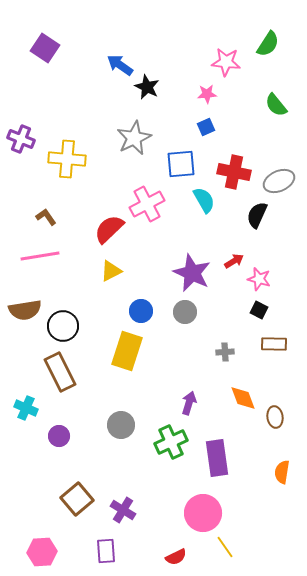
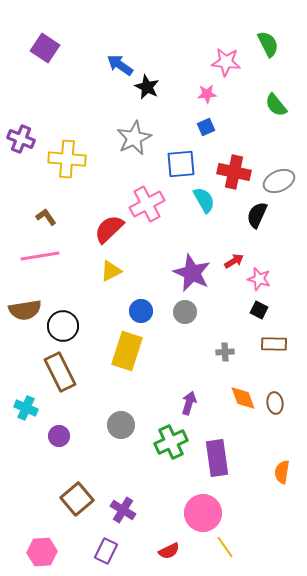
green semicircle at (268, 44): rotated 60 degrees counterclockwise
brown ellipse at (275, 417): moved 14 px up
purple rectangle at (106, 551): rotated 30 degrees clockwise
red semicircle at (176, 557): moved 7 px left, 6 px up
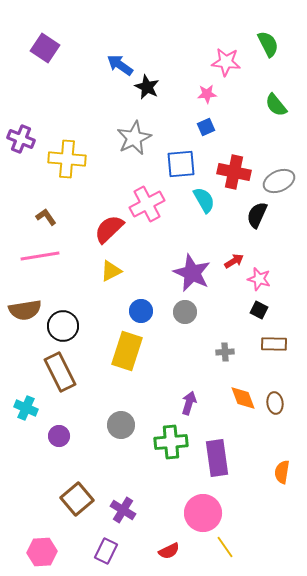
green cross at (171, 442): rotated 20 degrees clockwise
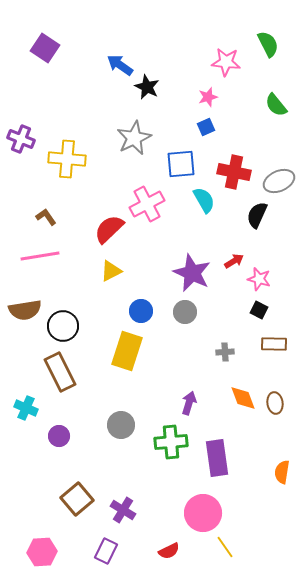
pink star at (207, 94): moved 1 px right, 3 px down; rotated 12 degrees counterclockwise
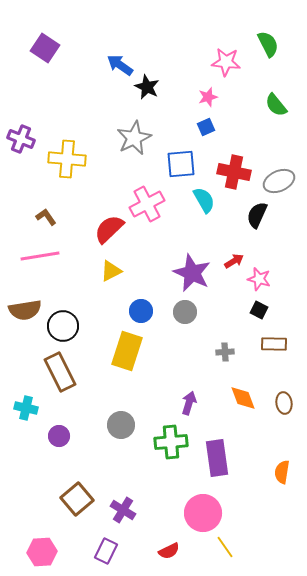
brown ellipse at (275, 403): moved 9 px right
cyan cross at (26, 408): rotated 10 degrees counterclockwise
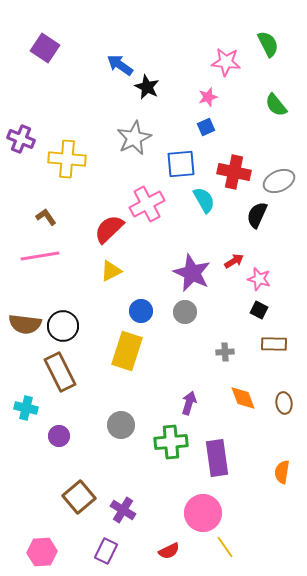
brown semicircle at (25, 310): moved 14 px down; rotated 16 degrees clockwise
brown square at (77, 499): moved 2 px right, 2 px up
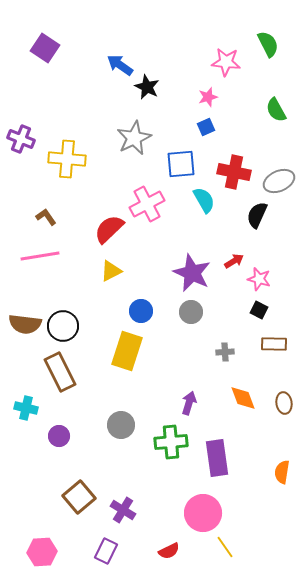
green semicircle at (276, 105): moved 5 px down; rotated 10 degrees clockwise
gray circle at (185, 312): moved 6 px right
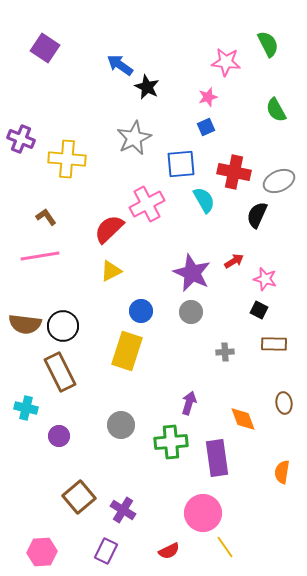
pink star at (259, 279): moved 6 px right
orange diamond at (243, 398): moved 21 px down
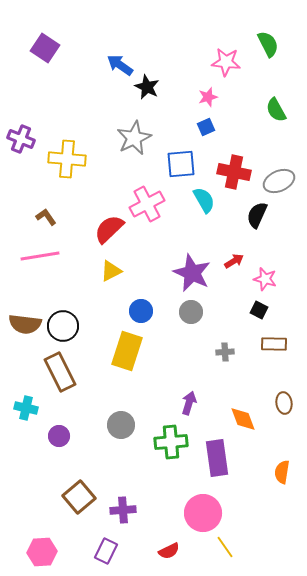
purple cross at (123, 510): rotated 35 degrees counterclockwise
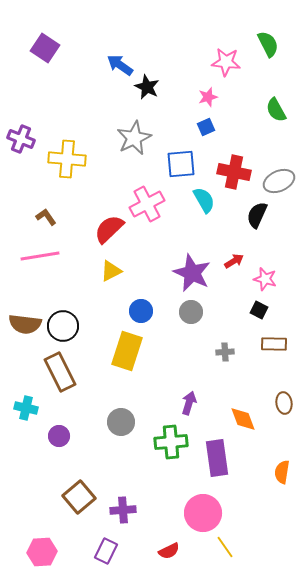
gray circle at (121, 425): moved 3 px up
